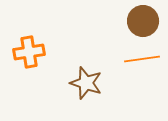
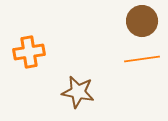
brown circle: moved 1 px left
brown star: moved 8 px left, 9 px down; rotated 8 degrees counterclockwise
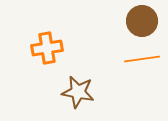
orange cross: moved 18 px right, 4 px up
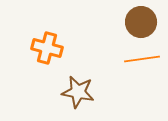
brown circle: moved 1 px left, 1 px down
orange cross: rotated 24 degrees clockwise
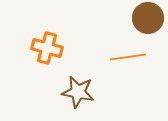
brown circle: moved 7 px right, 4 px up
orange line: moved 14 px left, 2 px up
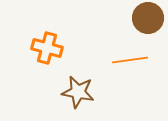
orange line: moved 2 px right, 3 px down
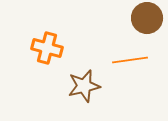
brown circle: moved 1 px left
brown star: moved 6 px right, 6 px up; rotated 24 degrees counterclockwise
